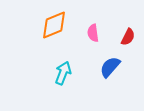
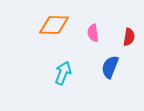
orange diamond: rotated 24 degrees clockwise
red semicircle: moved 1 px right; rotated 18 degrees counterclockwise
blue semicircle: rotated 20 degrees counterclockwise
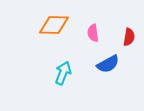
blue semicircle: moved 2 px left, 3 px up; rotated 140 degrees counterclockwise
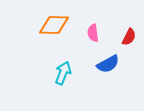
red semicircle: rotated 18 degrees clockwise
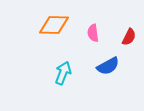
blue semicircle: moved 2 px down
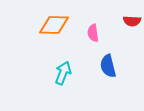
red semicircle: moved 3 px right, 16 px up; rotated 66 degrees clockwise
blue semicircle: rotated 105 degrees clockwise
